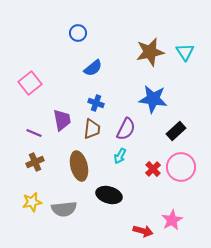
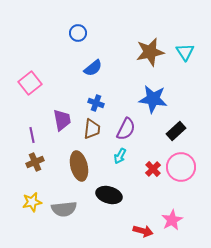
purple line: moved 2 px left, 2 px down; rotated 56 degrees clockwise
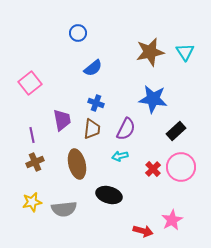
cyan arrow: rotated 49 degrees clockwise
brown ellipse: moved 2 px left, 2 px up
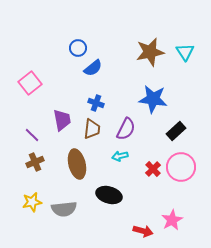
blue circle: moved 15 px down
purple line: rotated 35 degrees counterclockwise
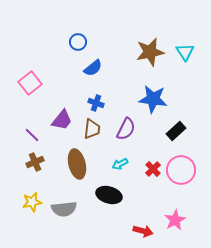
blue circle: moved 6 px up
purple trapezoid: rotated 50 degrees clockwise
cyan arrow: moved 8 px down; rotated 14 degrees counterclockwise
pink circle: moved 3 px down
pink star: moved 3 px right
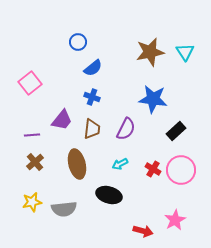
blue cross: moved 4 px left, 6 px up
purple line: rotated 49 degrees counterclockwise
brown cross: rotated 18 degrees counterclockwise
red cross: rotated 14 degrees counterclockwise
